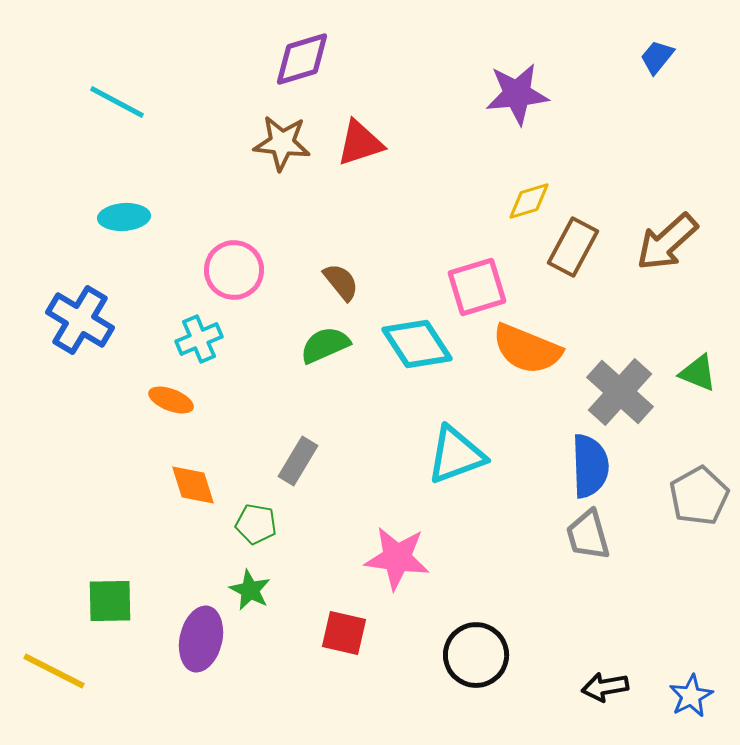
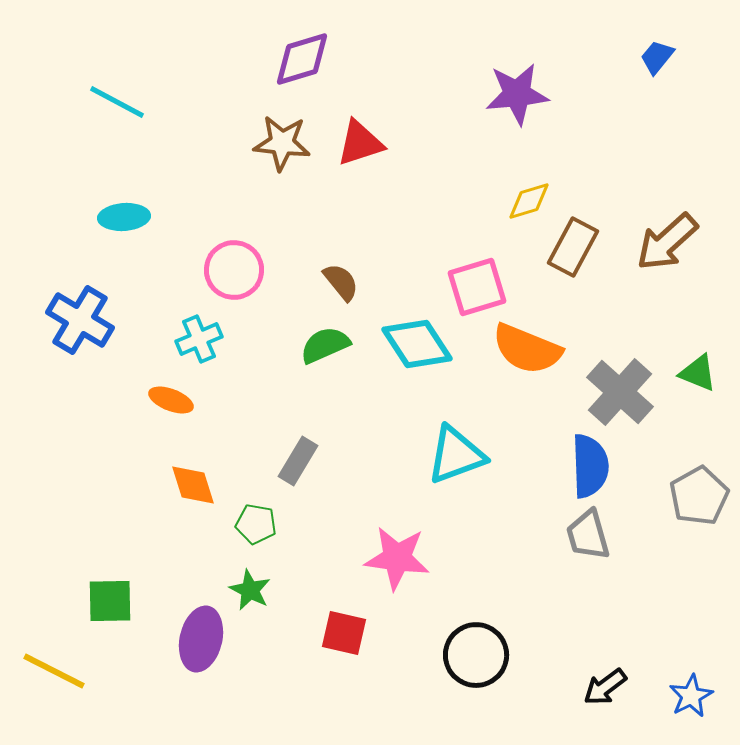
black arrow: rotated 27 degrees counterclockwise
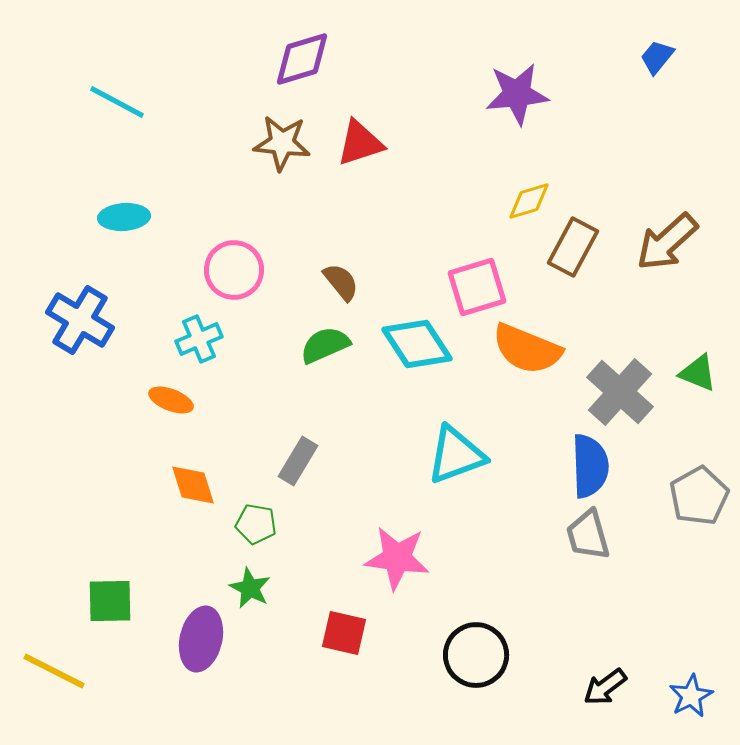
green star: moved 2 px up
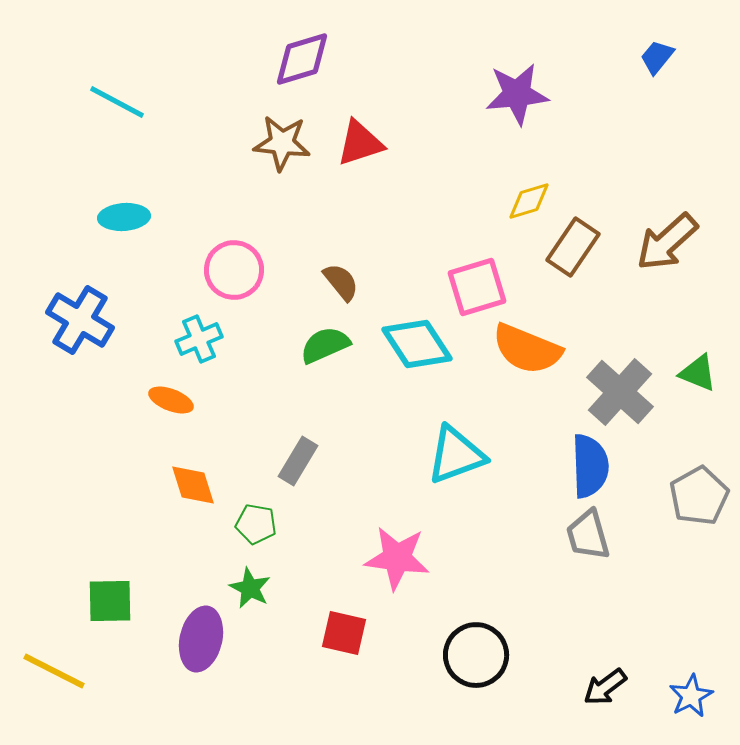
brown rectangle: rotated 6 degrees clockwise
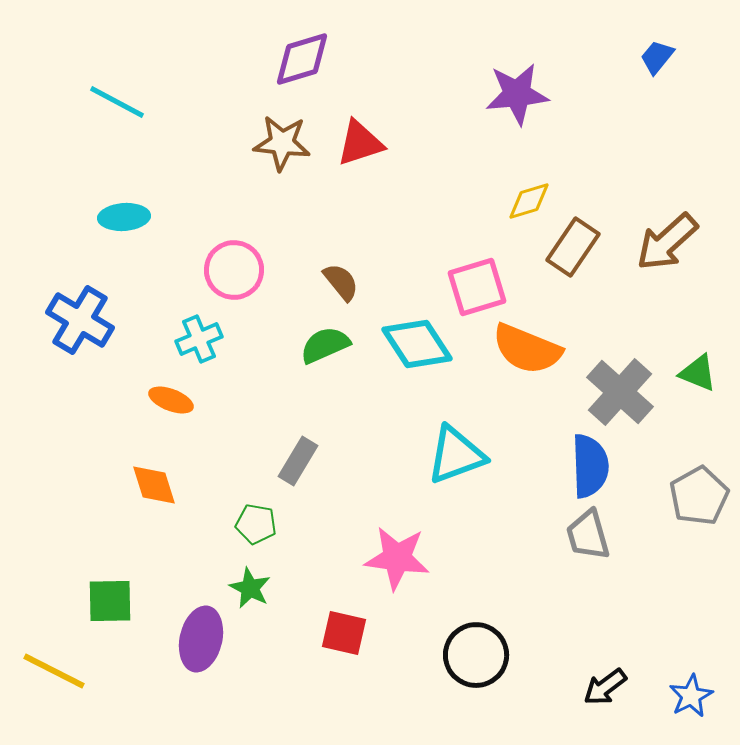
orange diamond: moved 39 px left
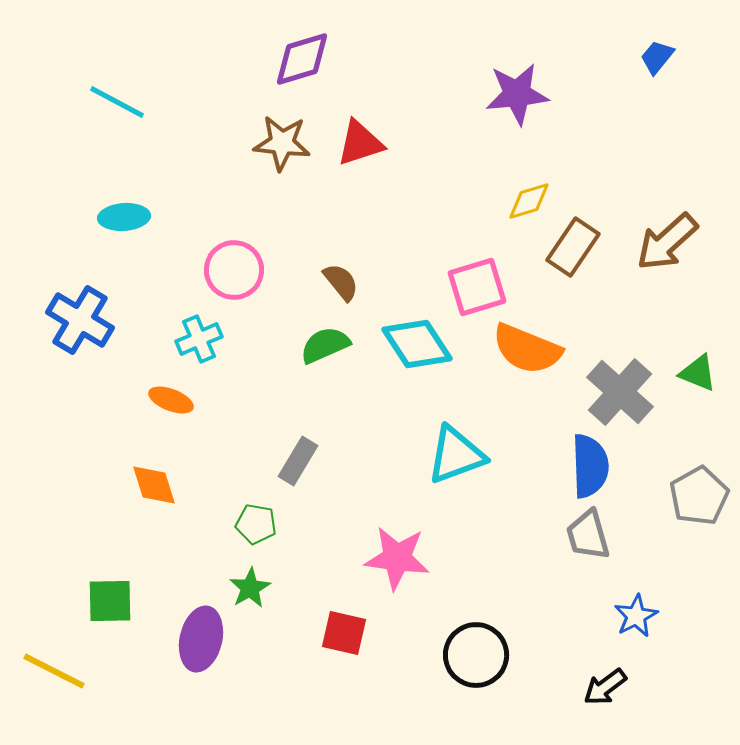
green star: rotated 15 degrees clockwise
blue star: moved 55 px left, 80 px up
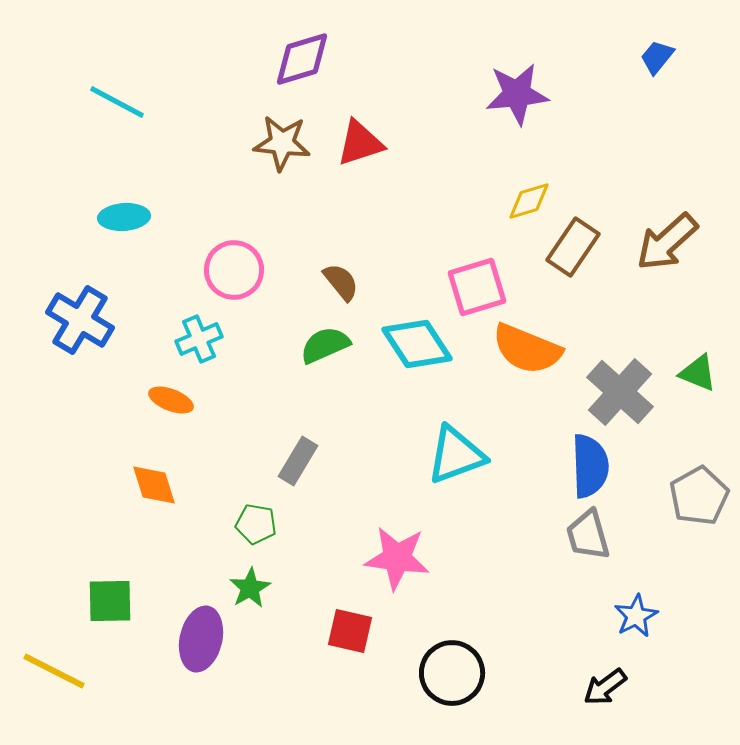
red square: moved 6 px right, 2 px up
black circle: moved 24 px left, 18 px down
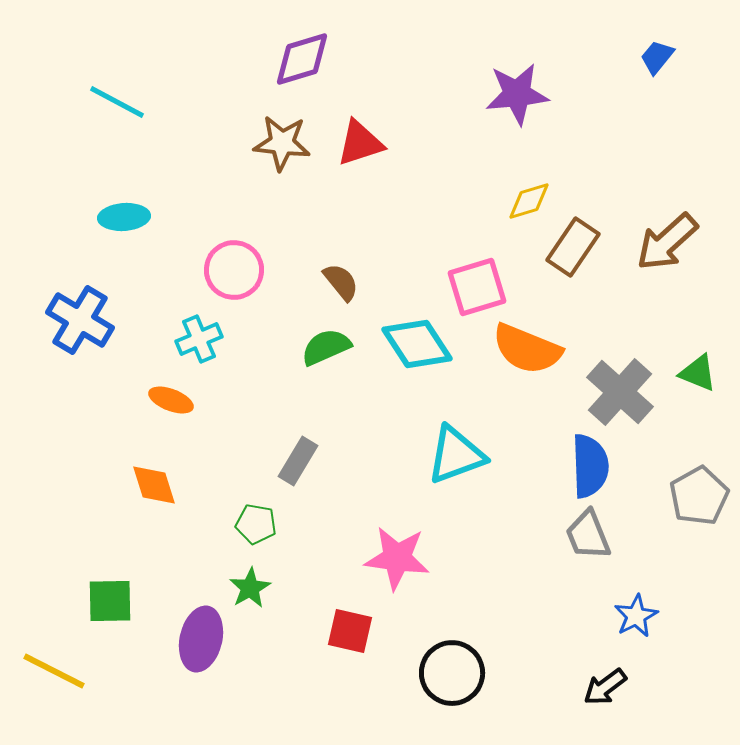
green semicircle: moved 1 px right, 2 px down
gray trapezoid: rotated 6 degrees counterclockwise
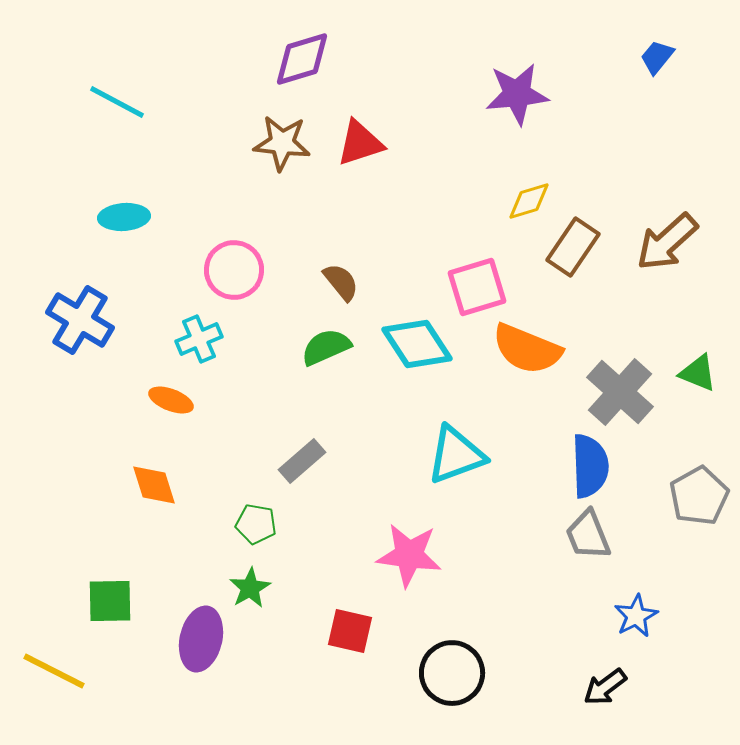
gray rectangle: moved 4 px right; rotated 18 degrees clockwise
pink star: moved 12 px right, 3 px up
